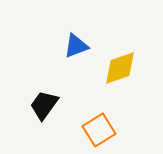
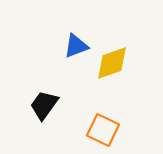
yellow diamond: moved 8 px left, 5 px up
orange square: moved 4 px right; rotated 32 degrees counterclockwise
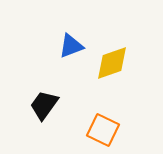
blue triangle: moved 5 px left
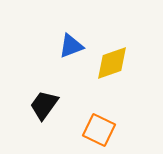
orange square: moved 4 px left
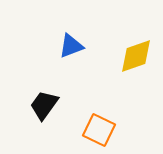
yellow diamond: moved 24 px right, 7 px up
